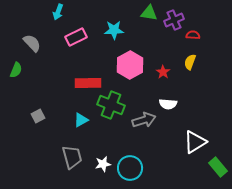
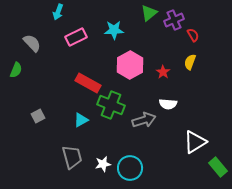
green triangle: rotated 48 degrees counterclockwise
red semicircle: rotated 56 degrees clockwise
red rectangle: rotated 30 degrees clockwise
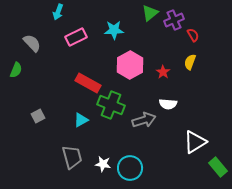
green triangle: moved 1 px right
white star: rotated 21 degrees clockwise
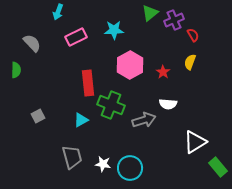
green semicircle: rotated 21 degrees counterclockwise
red rectangle: rotated 55 degrees clockwise
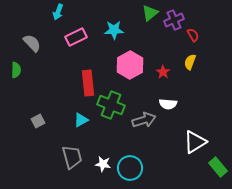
gray square: moved 5 px down
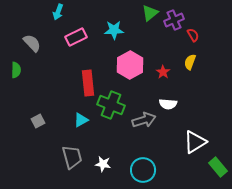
cyan circle: moved 13 px right, 2 px down
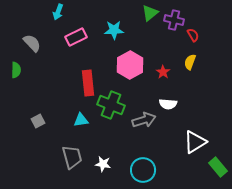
purple cross: rotated 36 degrees clockwise
cyan triangle: rotated 21 degrees clockwise
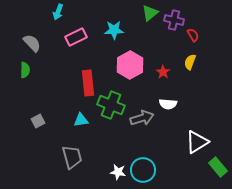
green semicircle: moved 9 px right
gray arrow: moved 2 px left, 2 px up
white triangle: moved 2 px right
white star: moved 15 px right, 8 px down
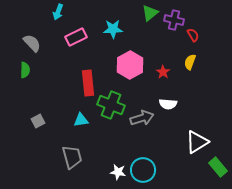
cyan star: moved 1 px left, 1 px up
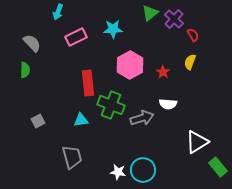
purple cross: moved 1 px up; rotated 30 degrees clockwise
